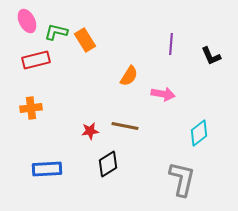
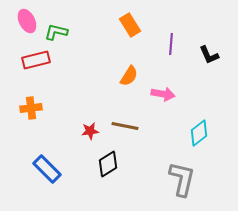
orange rectangle: moved 45 px right, 15 px up
black L-shape: moved 2 px left, 1 px up
blue rectangle: rotated 48 degrees clockwise
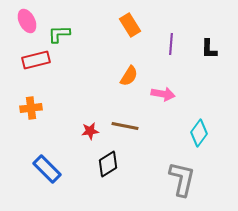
green L-shape: moved 3 px right, 2 px down; rotated 15 degrees counterclockwise
black L-shape: moved 6 px up; rotated 25 degrees clockwise
cyan diamond: rotated 16 degrees counterclockwise
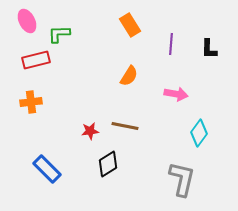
pink arrow: moved 13 px right
orange cross: moved 6 px up
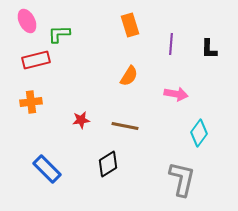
orange rectangle: rotated 15 degrees clockwise
red star: moved 9 px left, 11 px up
